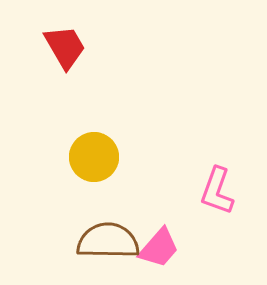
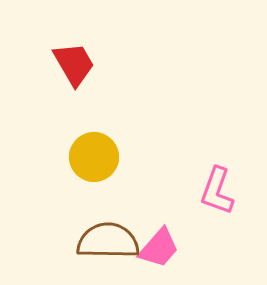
red trapezoid: moved 9 px right, 17 px down
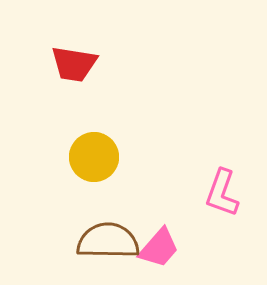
red trapezoid: rotated 129 degrees clockwise
pink L-shape: moved 5 px right, 2 px down
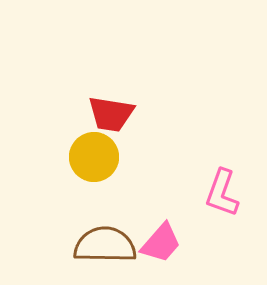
red trapezoid: moved 37 px right, 50 px down
brown semicircle: moved 3 px left, 4 px down
pink trapezoid: moved 2 px right, 5 px up
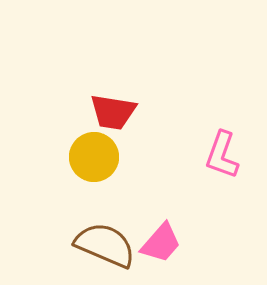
red trapezoid: moved 2 px right, 2 px up
pink L-shape: moved 38 px up
brown semicircle: rotated 22 degrees clockwise
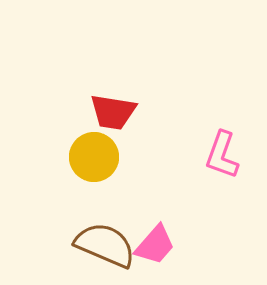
pink trapezoid: moved 6 px left, 2 px down
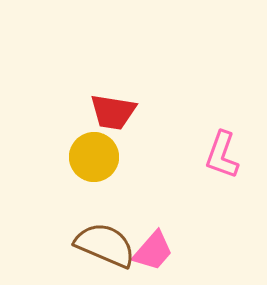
pink trapezoid: moved 2 px left, 6 px down
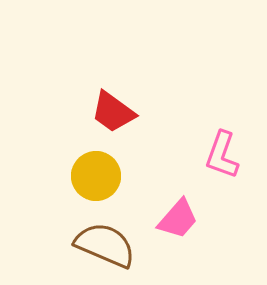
red trapezoid: rotated 27 degrees clockwise
yellow circle: moved 2 px right, 19 px down
pink trapezoid: moved 25 px right, 32 px up
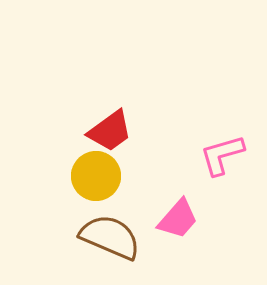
red trapezoid: moved 3 px left, 19 px down; rotated 72 degrees counterclockwise
pink L-shape: rotated 54 degrees clockwise
brown semicircle: moved 5 px right, 8 px up
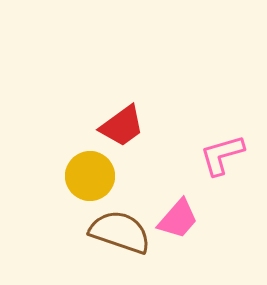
red trapezoid: moved 12 px right, 5 px up
yellow circle: moved 6 px left
brown semicircle: moved 10 px right, 5 px up; rotated 4 degrees counterclockwise
